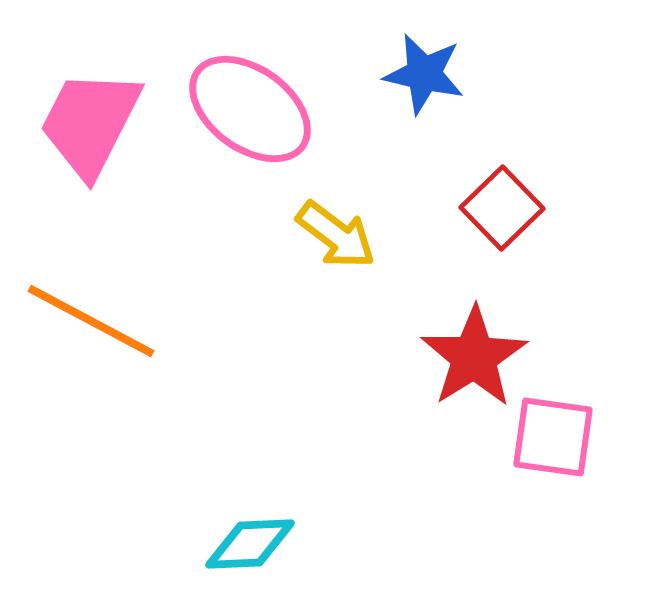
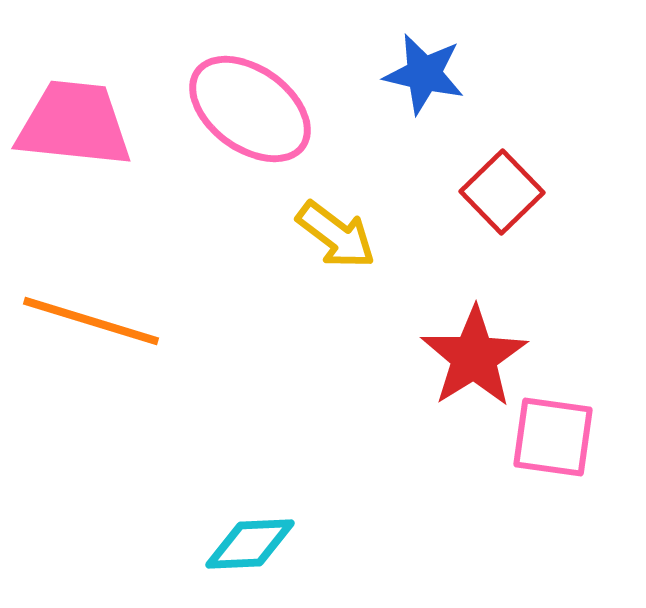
pink trapezoid: moved 16 px left, 1 px down; rotated 69 degrees clockwise
red square: moved 16 px up
orange line: rotated 11 degrees counterclockwise
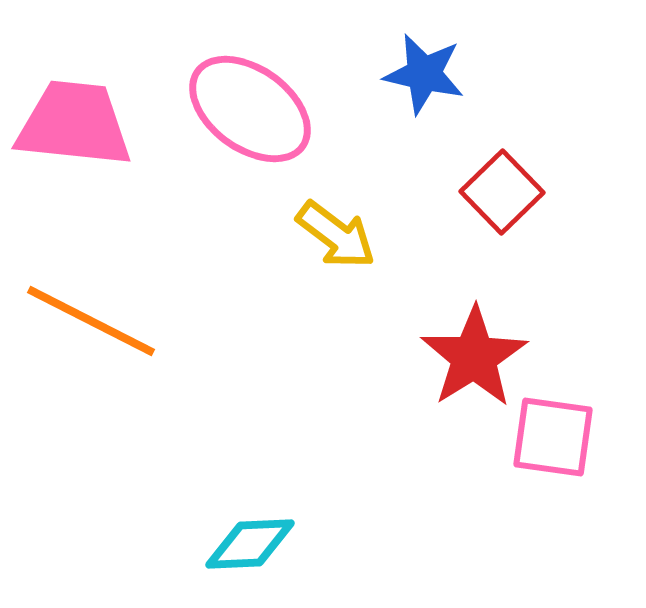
orange line: rotated 10 degrees clockwise
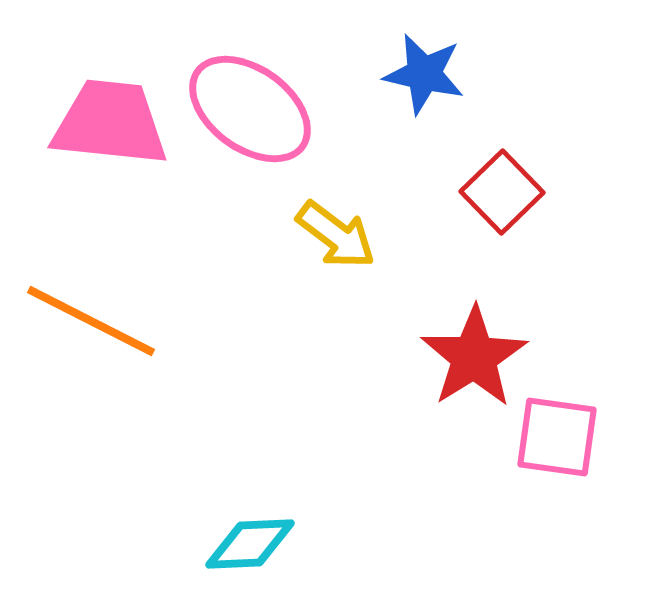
pink trapezoid: moved 36 px right, 1 px up
pink square: moved 4 px right
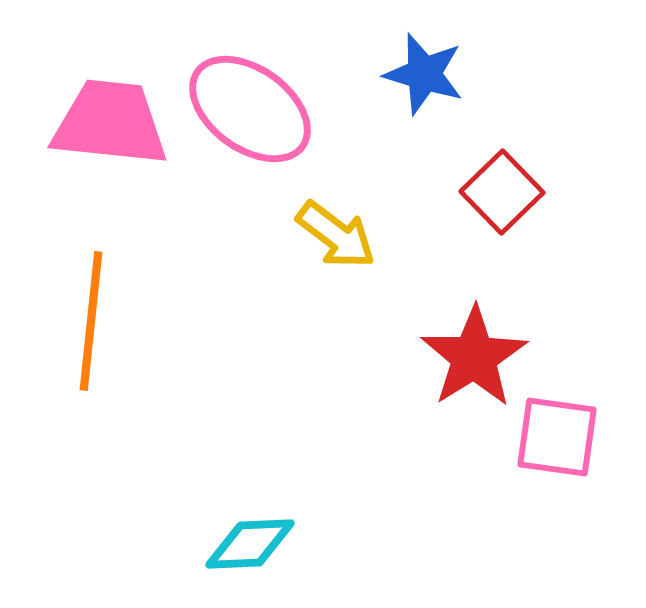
blue star: rotated 4 degrees clockwise
orange line: rotated 69 degrees clockwise
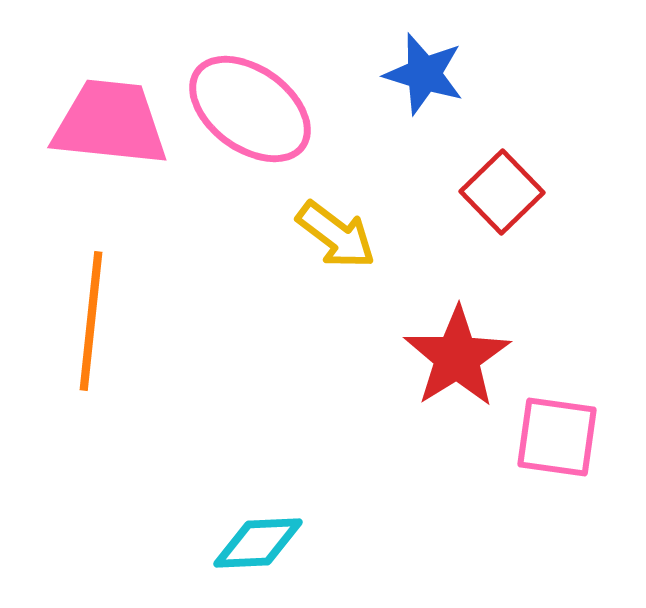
red star: moved 17 px left
cyan diamond: moved 8 px right, 1 px up
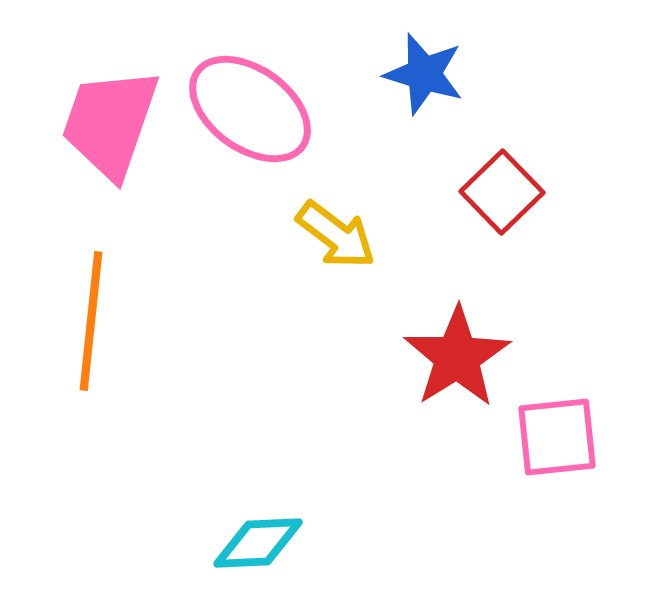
pink trapezoid: rotated 77 degrees counterclockwise
pink square: rotated 14 degrees counterclockwise
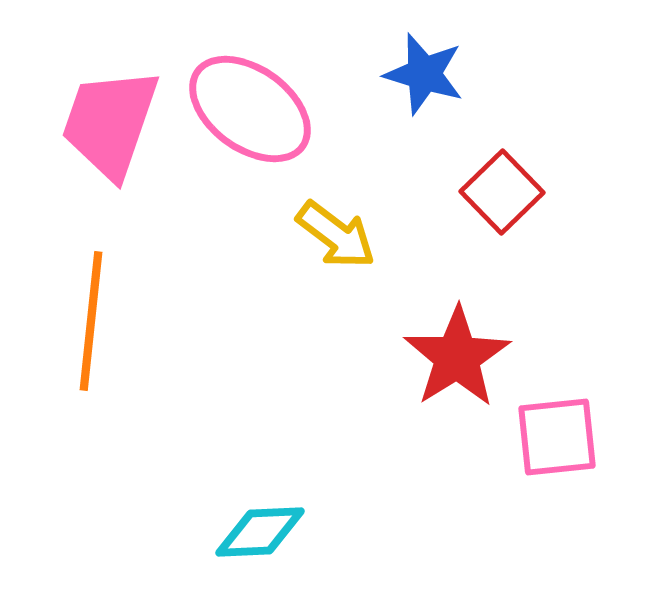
cyan diamond: moved 2 px right, 11 px up
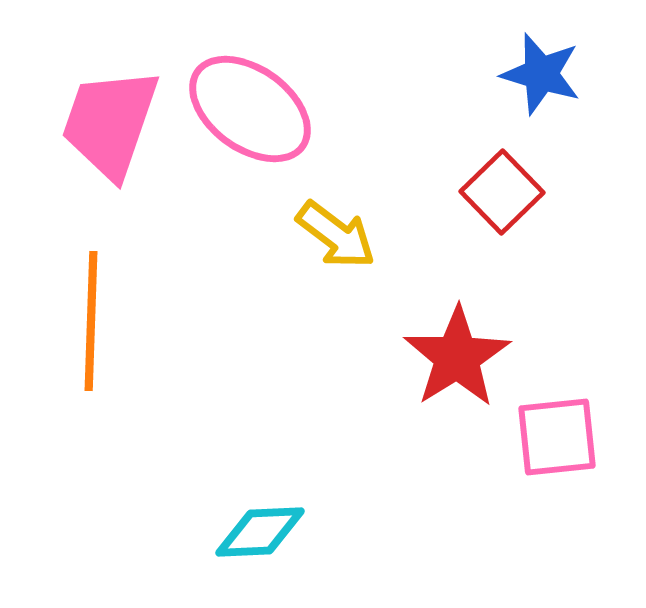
blue star: moved 117 px right
orange line: rotated 4 degrees counterclockwise
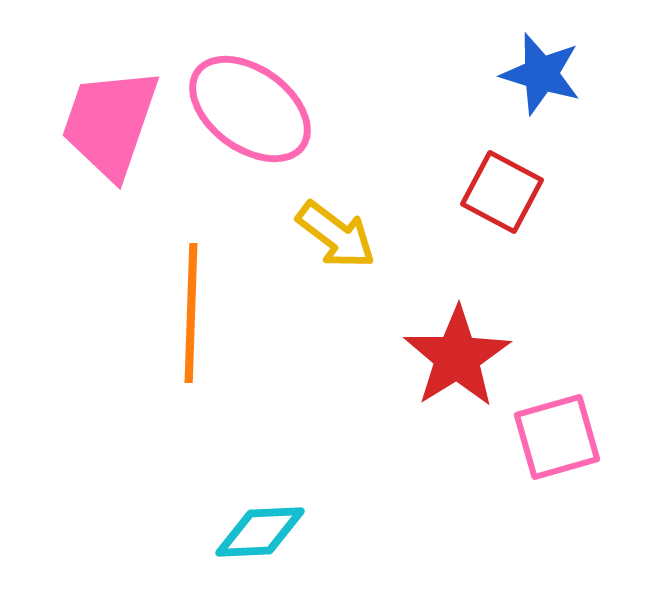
red square: rotated 18 degrees counterclockwise
orange line: moved 100 px right, 8 px up
pink square: rotated 10 degrees counterclockwise
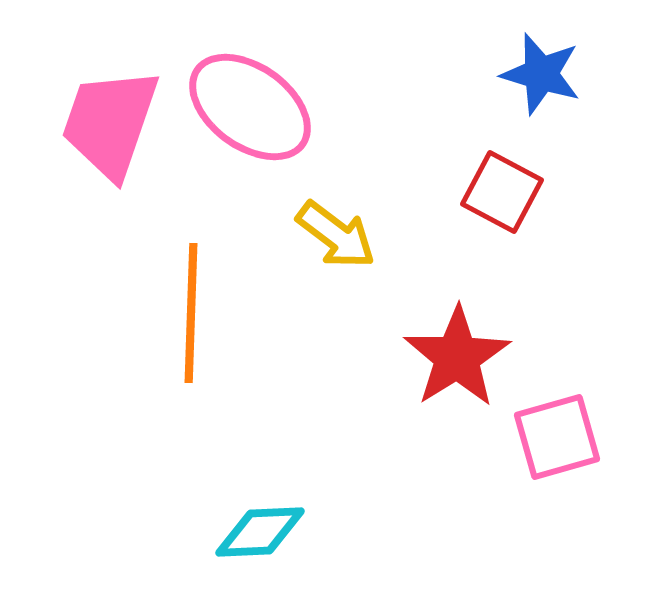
pink ellipse: moved 2 px up
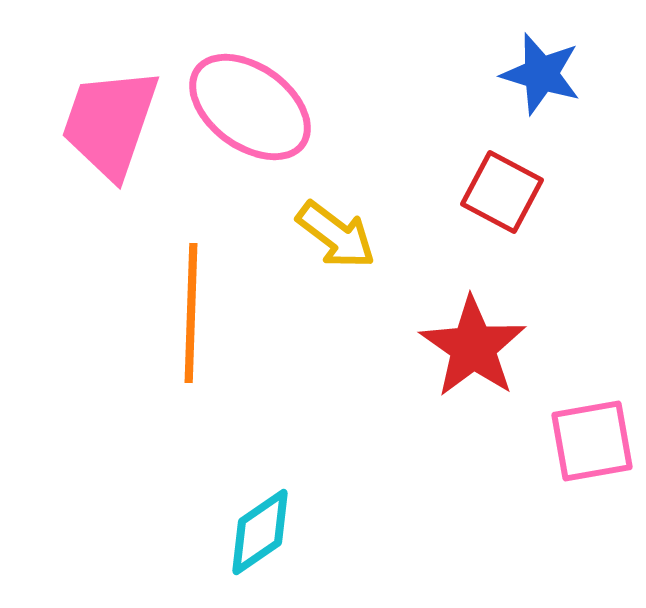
red star: moved 16 px right, 10 px up; rotated 5 degrees counterclockwise
pink square: moved 35 px right, 4 px down; rotated 6 degrees clockwise
cyan diamond: rotated 32 degrees counterclockwise
